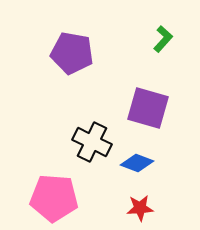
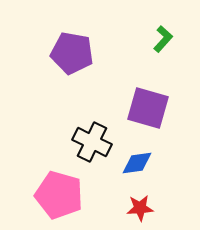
blue diamond: rotated 28 degrees counterclockwise
pink pentagon: moved 5 px right, 3 px up; rotated 12 degrees clockwise
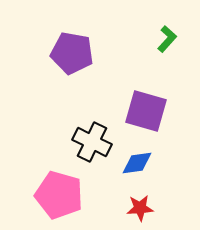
green L-shape: moved 4 px right
purple square: moved 2 px left, 3 px down
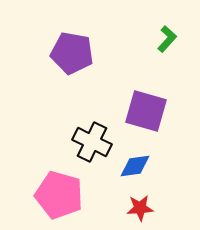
blue diamond: moved 2 px left, 3 px down
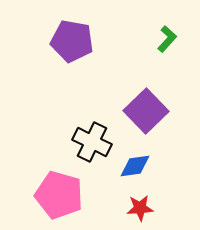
purple pentagon: moved 12 px up
purple square: rotated 30 degrees clockwise
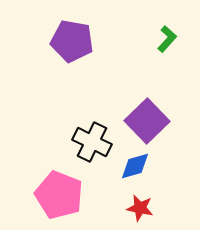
purple square: moved 1 px right, 10 px down
blue diamond: rotated 8 degrees counterclockwise
pink pentagon: rotated 6 degrees clockwise
red star: rotated 16 degrees clockwise
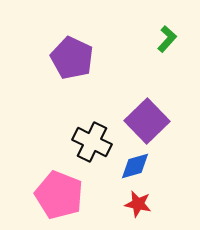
purple pentagon: moved 17 px down; rotated 15 degrees clockwise
red star: moved 2 px left, 4 px up
